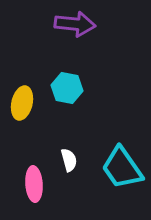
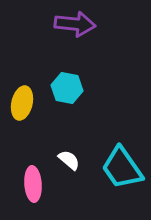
white semicircle: rotated 35 degrees counterclockwise
pink ellipse: moved 1 px left
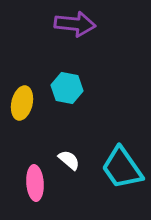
pink ellipse: moved 2 px right, 1 px up
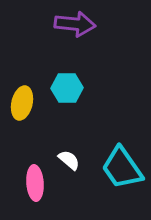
cyan hexagon: rotated 12 degrees counterclockwise
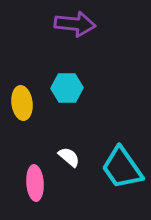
yellow ellipse: rotated 20 degrees counterclockwise
white semicircle: moved 3 px up
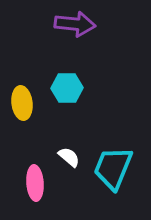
cyan trapezoid: moved 9 px left; rotated 57 degrees clockwise
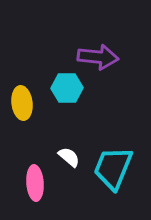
purple arrow: moved 23 px right, 33 px down
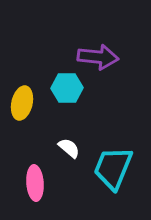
yellow ellipse: rotated 20 degrees clockwise
white semicircle: moved 9 px up
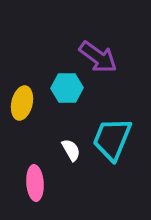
purple arrow: rotated 30 degrees clockwise
white semicircle: moved 2 px right, 2 px down; rotated 20 degrees clockwise
cyan trapezoid: moved 1 px left, 29 px up
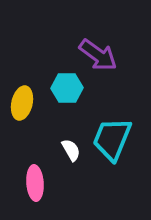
purple arrow: moved 2 px up
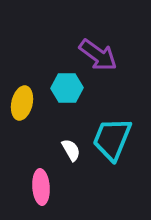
pink ellipse: moved 6 px right, 4 px down
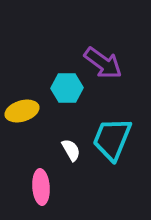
purple arrow: moved 5 px right, 8 px down
yellow ellipse: moved 8 px down; rotated 60 degrees clockwise
